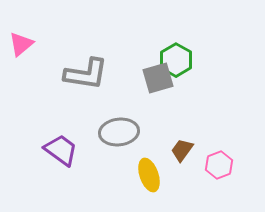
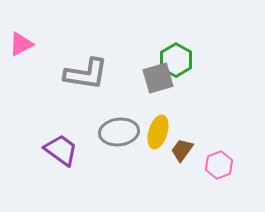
pink triangle: rotated 12 degrees clockwise
yellow ellipse: moved 9 px right, 43 px up; rotated 36 degrees clockwise
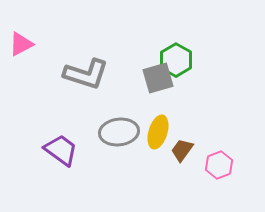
gray L-shape: rotated 9 degrees clockwise
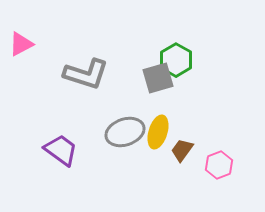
gray ellipse: moved 6 px right; rotated 12 degrees counterclockwise
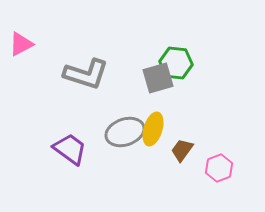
green hexagon: moved 3 px down; rotated 24 degrees counterclockwise
yellow ellipse: moved 5 px left, 3 px up
purple trapezoid: moved 9 px right, 1 px up
pink hexagon: moved 3 px down
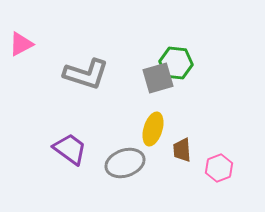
gray ellipse: moved 31 px down
brown trapezoid: rotated 40 degrees counterclockwise
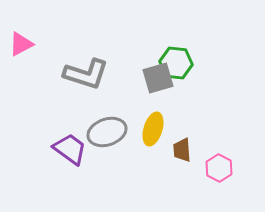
gray ellipse: moved 18 px left, 31 px up
pink hexagon: rotated 12 degrees counterclockwise
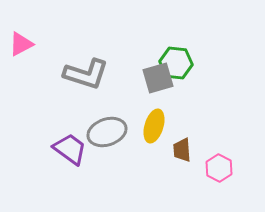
yellow ellipse: moved 1 px right, 3 px up
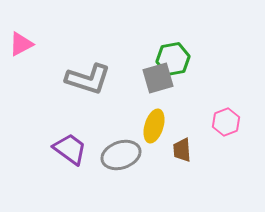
green hexagon: moved 3 px left, 4 px up; rotated 16 degrees counterclockwise
gray L-shape: moved 2 px right, 5 px down
gray ellipse: moved 14 px right, 23 px down
pink hexagon: moved 7 px right, 46 px up; rotated 12 degrees clockwise
